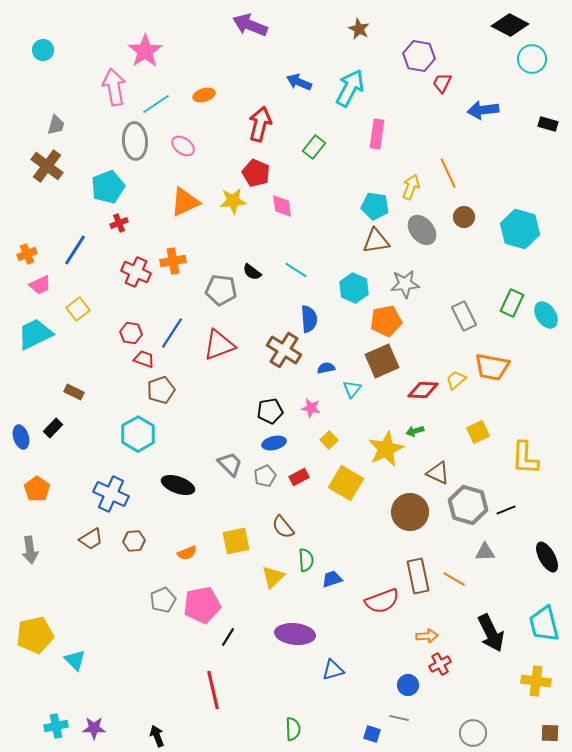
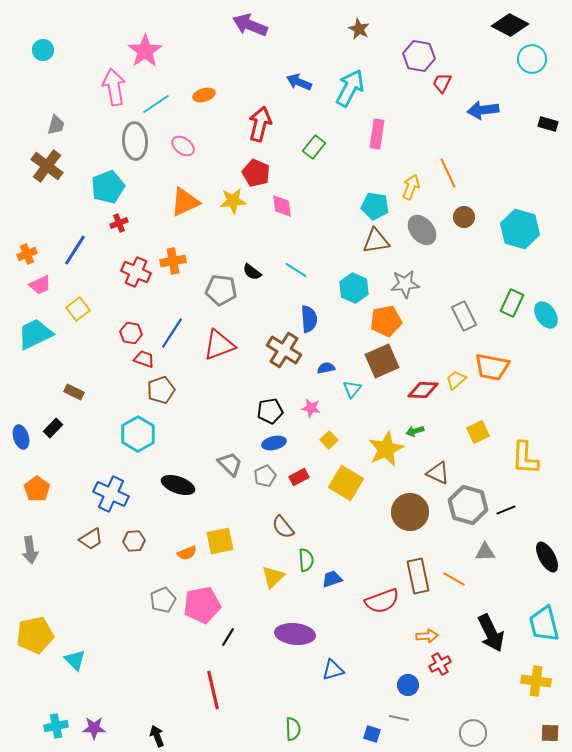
yellow square at (236, 541): moved 16 px left
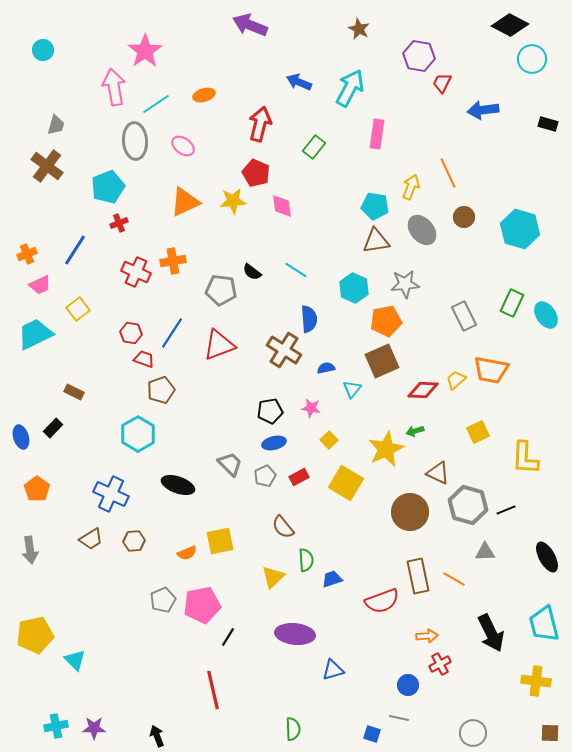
orange trapezoid at (492, 367): moved 1 px left, 3 px down
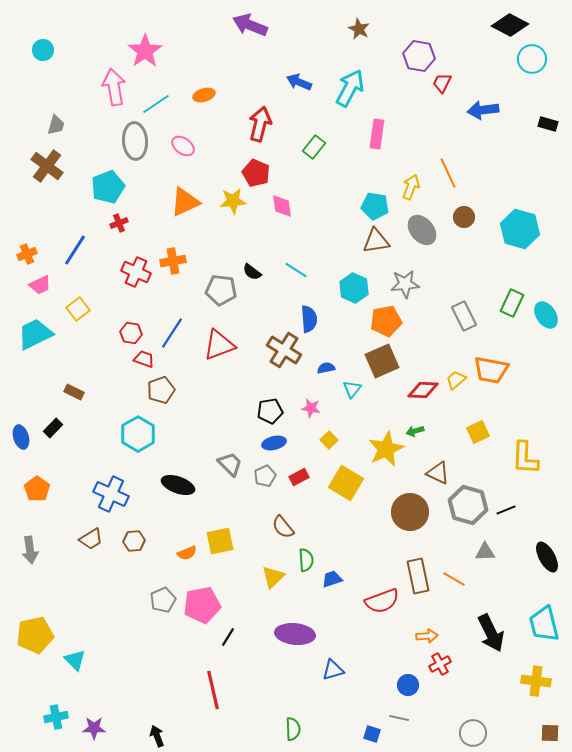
cyan cross at (56, 726): moved 9 px up
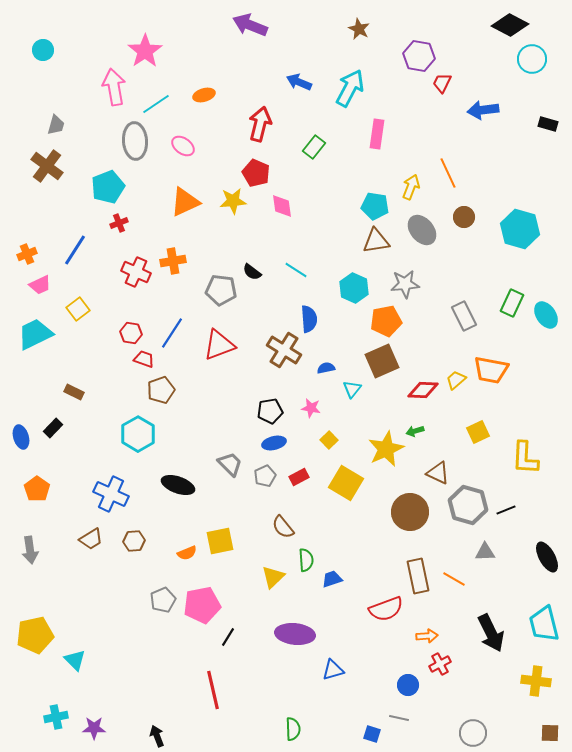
red semicircle at (382, 601): moved 4 px right, 8 px down
